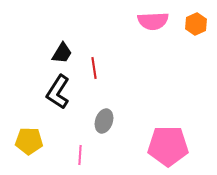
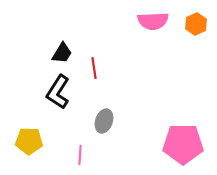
pink pentagon: moved 15 px right, 2 px up
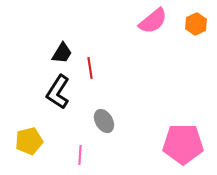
pink semicircle: rotated 36 degrees counterclockwise
red line: moved 4 px left
gray ellipse: rotated 50 degrees counterclockwise
yellow pentagon: rotated 16 degrees counterclockwise
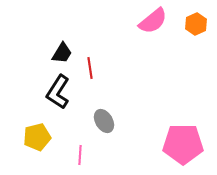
yellow pentagon: moved 8 px right, 4 px up
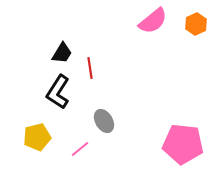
pink pentagon: rotated 6 degrees clockwise
pink line: moved 6 px up; rotated 48 degrees clockwise
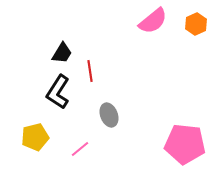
red line: moved 3 px down
gray ellipse: moved 5 px right, 6 px up; rotated 10 degrees clockwise
yellow pentagon: moved 2 px left
pink pentagon: moved 2 px right
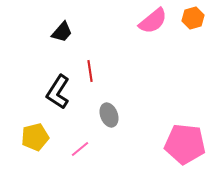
orange hexagon: moved 3 px left, 6 px up; rotated 10 degrees clockwise
black trapezoid: moved 21 px up; rotated 10 degrees clockwise
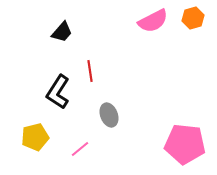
pink semicircle: rotated 12 degrees clockwise
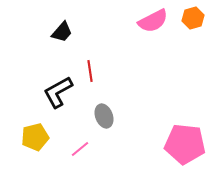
black L-shape: rotated 28 degrees clockwise
gray ellipse: moved 5 px left, 1 px down
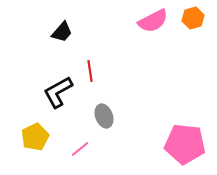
yellow pentagon: rotated 12 degrees counterclockwise
